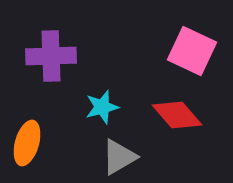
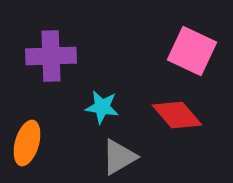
cyan star: rotated 24 degrees clockwise
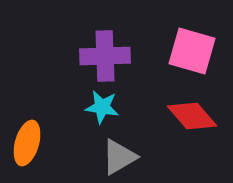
pink square: rotated 9 degrees counterclockwise
purple cross: moved 54 px right
red diamond: moved 15 px right, 1 px down
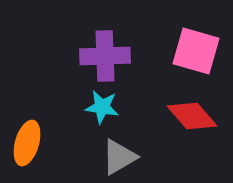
pink square: moved 4 px right
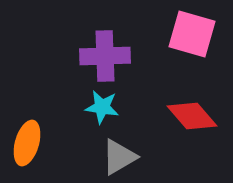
pink square: moved 4 px left, 17 px up
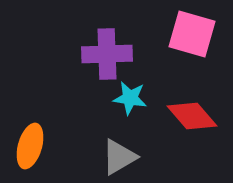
purple cross: moved 2 px right, 2 px up
cyan star: moved 28 px right, 9 px up
orange ellipse: moved 3 px right, 3 px down
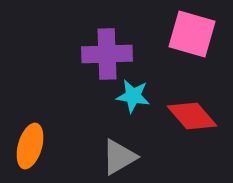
cyan star: moved 3 px right, 2 px up
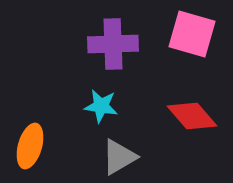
purple cross: moved 6 px right, 10 px up
cyan star: moved 32 px left, 10 px down
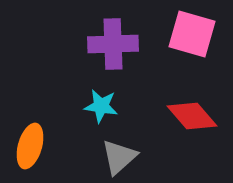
gray triangle: rotated 12 degrees counterclockwise
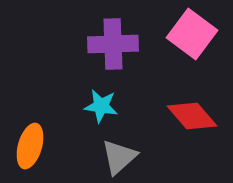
pink square: rotated 21 degrees clockwise
